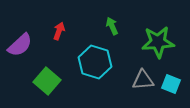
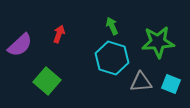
red arrow: moved 3 px down
cyan hexagon: moved 17 px right, 4 px up
gray triangle: moved 2 px left, 2 px down
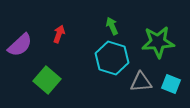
green square: moved 1 px up
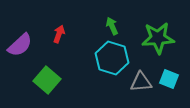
green star: moved 4 px up
cyan square: moved 2 px left, 5 px up
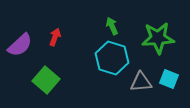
red arrow: moved 4 px left, 3 px down
green square: moved 1 px left
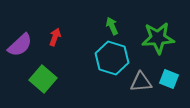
green square: moved 3 px left, 1 px up
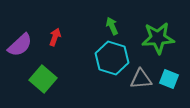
gray triangle: moved 3 px up
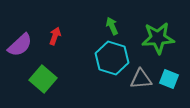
red arrow: moved 1 px up
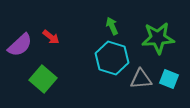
red arrow: moved 4 px left, 1 px down; rotated 108 degrees clockwise
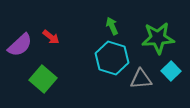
cyan square: moved 2 px right, 8 px up; rotated 24 degrees clockwise
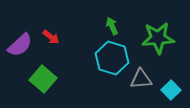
cyan square: moved 19 px down
